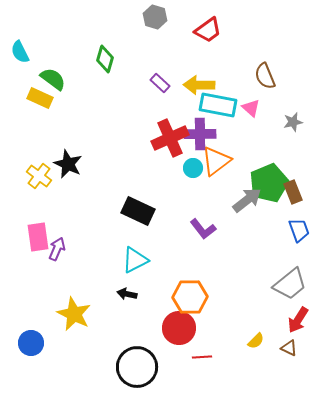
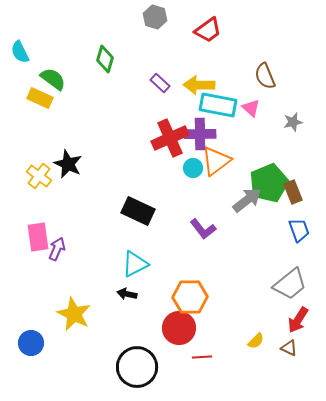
cyan triangle: moved 4 px down
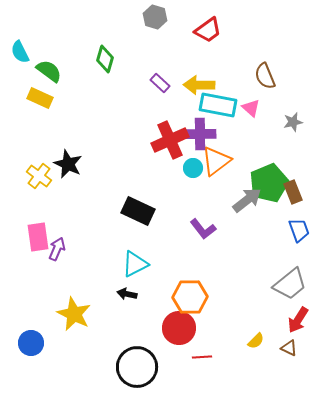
green semicircle: moved 4 px left, 8 px up
red cross: moved 2 px down
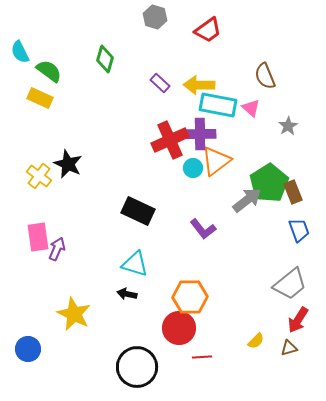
gray star: moved 5 px left, 4 px down; rotated 18 degrees counterclockwise
green pentagon: rotated 9 degrees counterclockwise
cyan triangle: rotated 44 degrees clockwise
blue circle: moved 3 px left, 6 px down
brown triangle: rotated 42 degrees counterclockwise
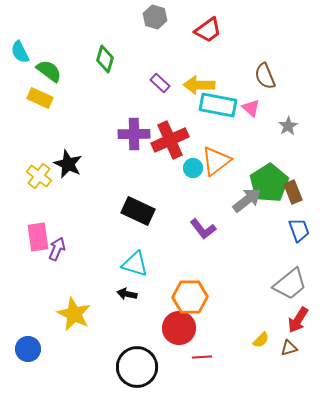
purple cross: moved 66 px left
yellow semicircle: moved 5 px right, 1 px up
